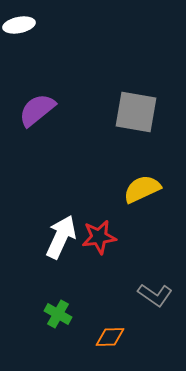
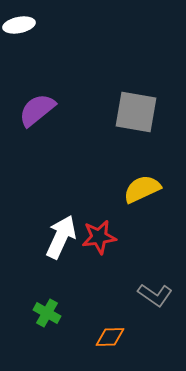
green cross: moved 11 px left, 1 px up
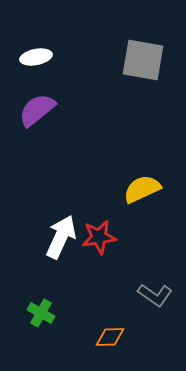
white ellipse: moved 17 px right, 32 px down
gray square: moved 7 px right, 52 px up
green cross: moved 6 px left
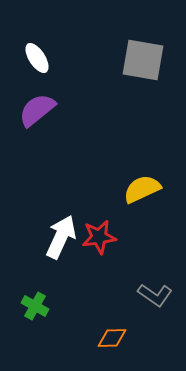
white ellipse: moved 1 px right, 1 px down; rotated 68 degrees clockwise
green cross: moved 6 px left, 7 px up
orange diamond: moved 2 px right, 1 px down
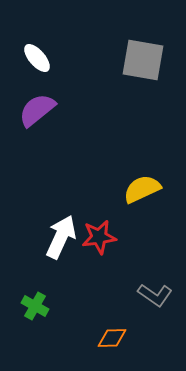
white ellipse: rotated 8 degrees counterclockwise
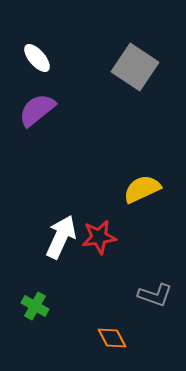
gray square: moved 8 px left, 7 px down; rotated 24 degrees clockwise
gray L-shape: rotated 16 degrees counterclockwise
orange diamond: rotated 64 degrees clockwise
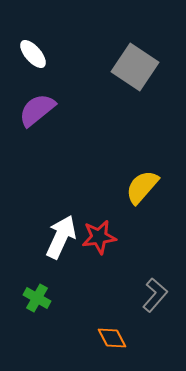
white ellipse: moved 4 px left, 4 px up
yellow semicircle: moved 2 px up; rotated 24 degrees counterclockwise
gray L-shape: rotated 68 degrees counterclockwise
green cross: moved 2 px right, 8 px up
